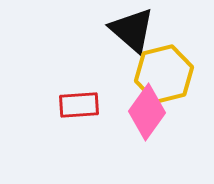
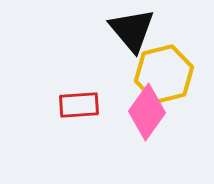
black triangle: rotated 9 degrees clockwise
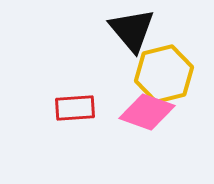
red rectangle: moved 4 px left, 3 px down
pink diamond: rotated 74 degrees clockwise
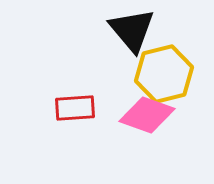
pink diamond: moved 3 px down
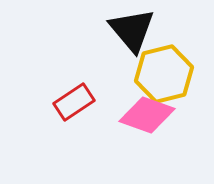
red rectangle: moved 1 px left, 6 px up; rotated 30 degrees counterclockwise
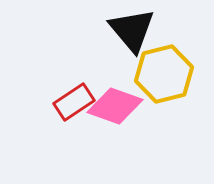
pink diamond: moved 32 px left, 9 px up
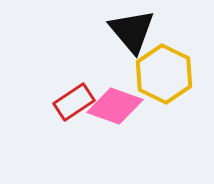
black triangle: moved 1 px down
yellow hexagon: rotated 20 degrees counterclockwise
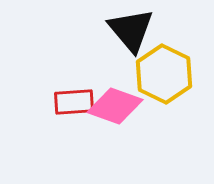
black triangle: moved 1 px left, 1 px up
red rectangle: rotated 30 degrees clockwise
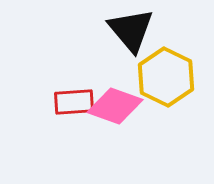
yellow hexagon: moved 2 px right, 3 px down
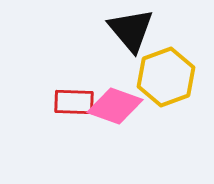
yellow hexagon: rotated 14 degrees clockwise
red rectangle: rotated 6 degrees clockwise
